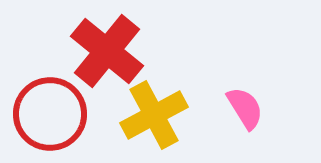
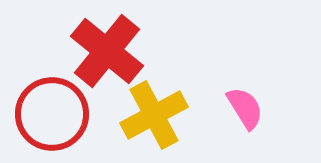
red circle: moved 2 px right
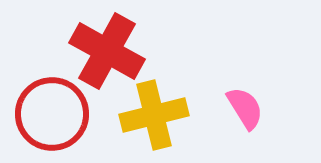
red cross: rotated 10 degrees counterclockwise
yellow cross: rotated 14 degrees clockwise
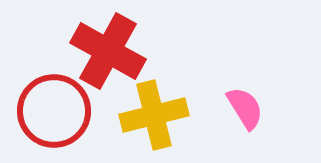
red cross: moved 1 px right
red circle: moved 2 px right, 3 px up
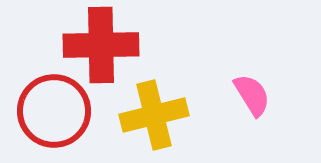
red cross: moved 7 px left, 6 px up; rotated 30 degrees counterclockwise
pink semicircle: moved 7 px right, 13 px up
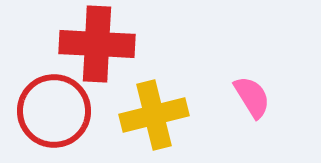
red cross: moved 4 px left, 1 px up; rotated 4 degrees clockwise
pink semicircle: moved 2 px down
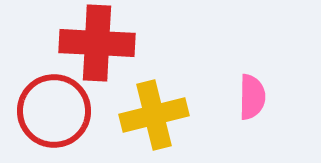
red cross: moved 1 px up
pink semicircle: rotated 33 degrees clockwise
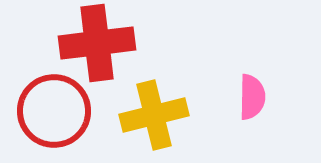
red cross: rotated 10 degrees counterclockwise
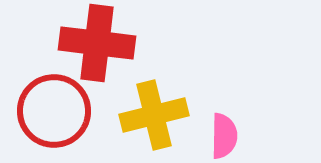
red cross: rotated 14 degrees clockwise
pink semicircle: moved 28 px left, 39 px down
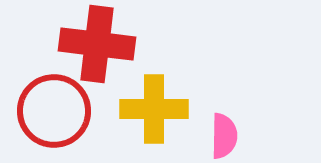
red cross: moved 1 px down
yellow cross: moved 6 px up; rotated 14 degrees clockwise
